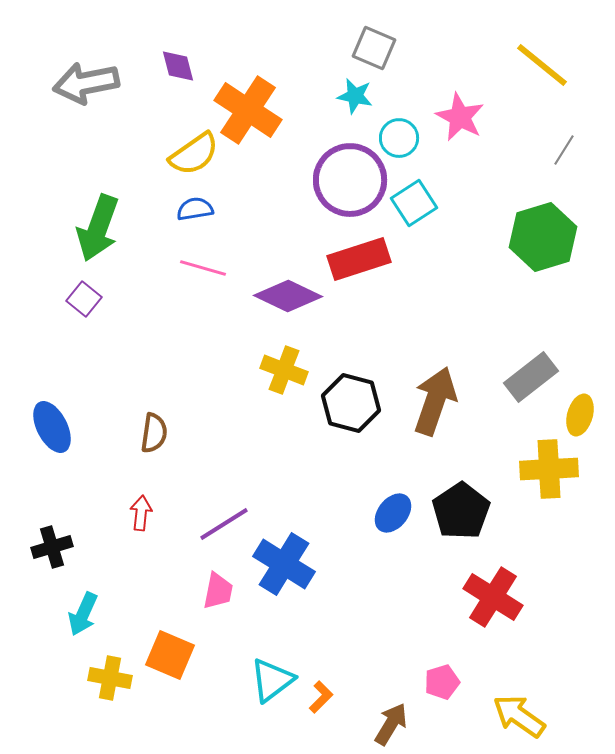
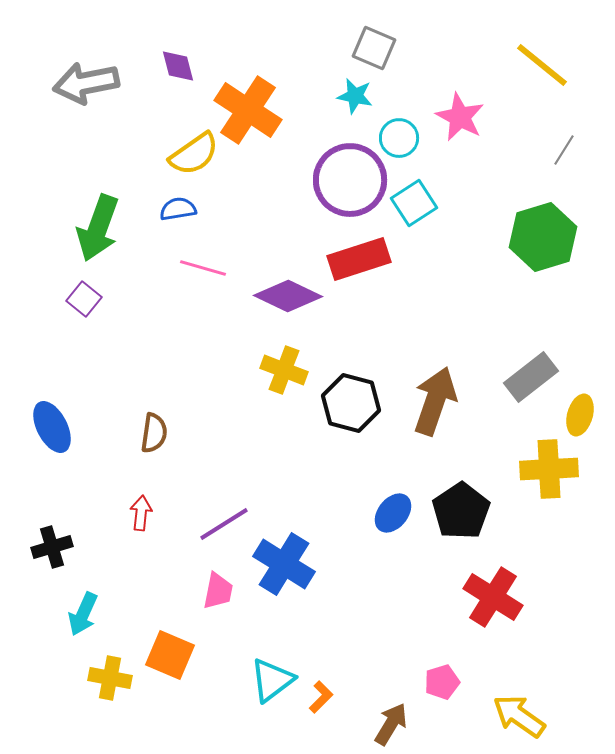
blue semicircle at (195, 209): moved 17 px left
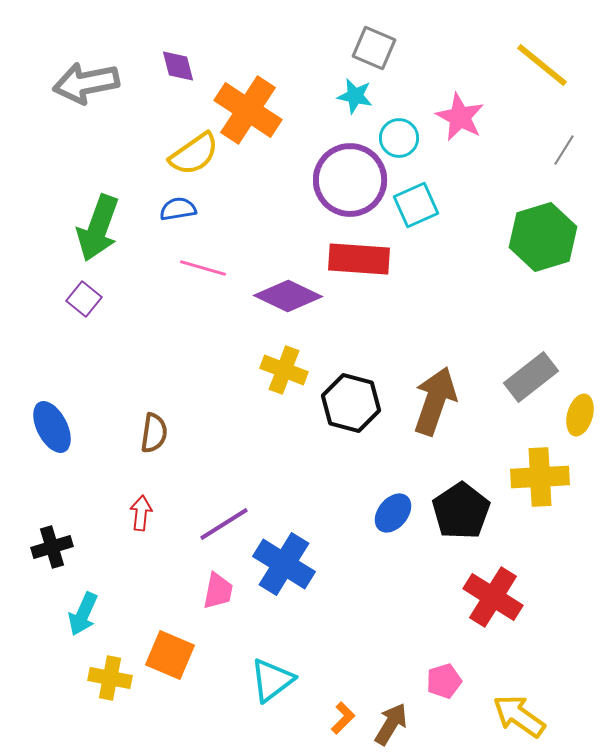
cyan square at (414, 203): moved 2 px right, 2 px down; rotated 9 degrees clockwise
red rectangle at (359, 259): rotated 22 degrees clockwise
yellow cross at (549, 469): moved 9 px left, 8 px down
pink pentagon at (442, 682): moved 2 px right, 1 px up
orange L-shape at (321, 697): moved 22 px right, 21 px down
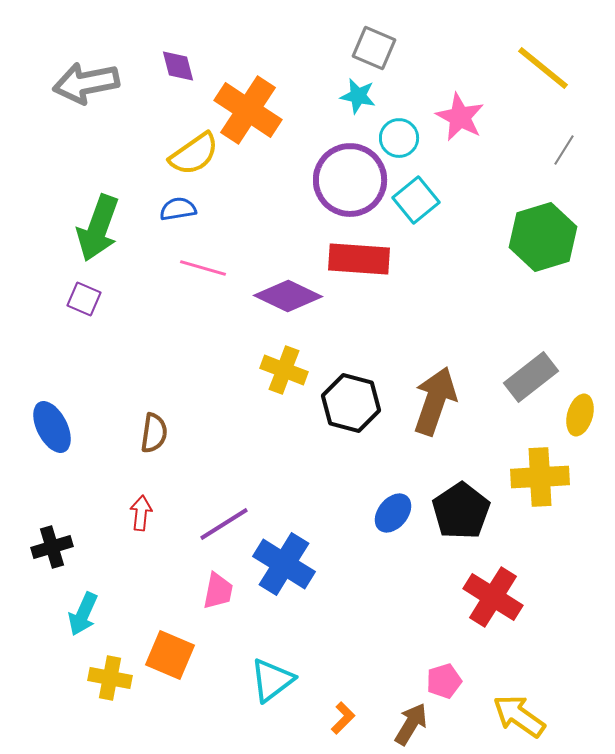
yellow line at (542, 65): moved 1 px right, 3 px down
cyan star at (355, 96): moved 3 px right
cyan square at (416, 205): moved 5 px up; rotated 15 degrees counterclockwise
purple square at (84, 299): rotated 16 degrees counterclockwise
brown arrow at (391, 724): moved 20 px right
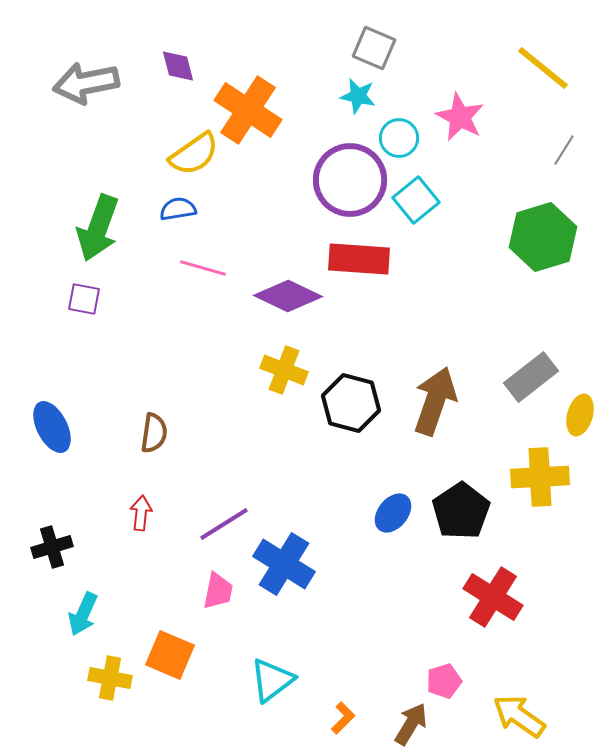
purple square at (84, 299): rotated 12 degrees counterclockwise
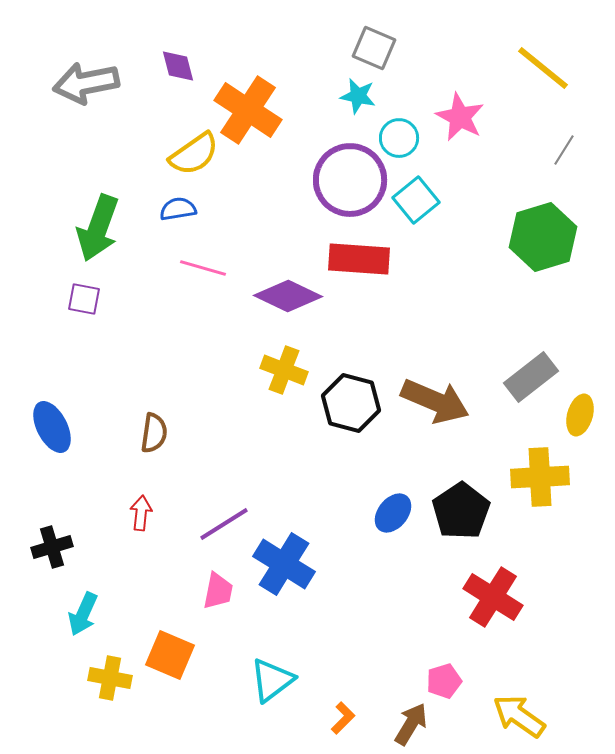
brown arrow at (435, 401): rotated 94 degrees clockwise
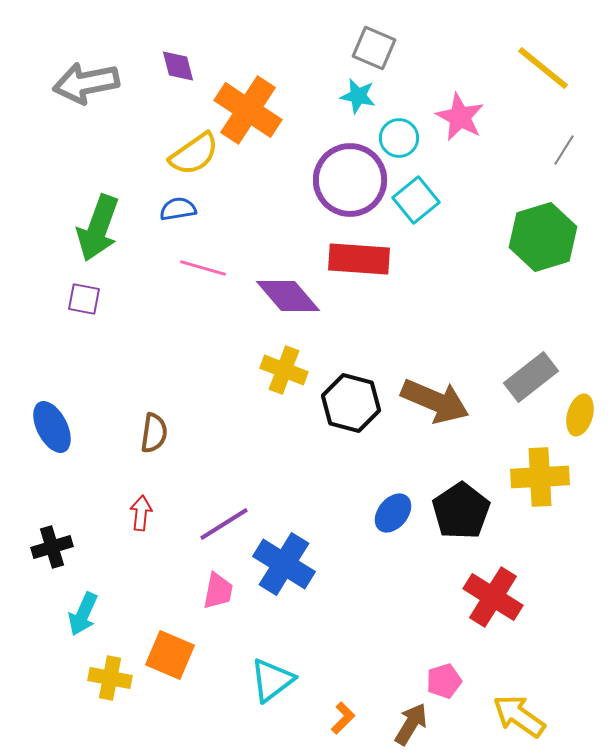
purple diamond at (288, 296): rotated 24 degrees clockwise
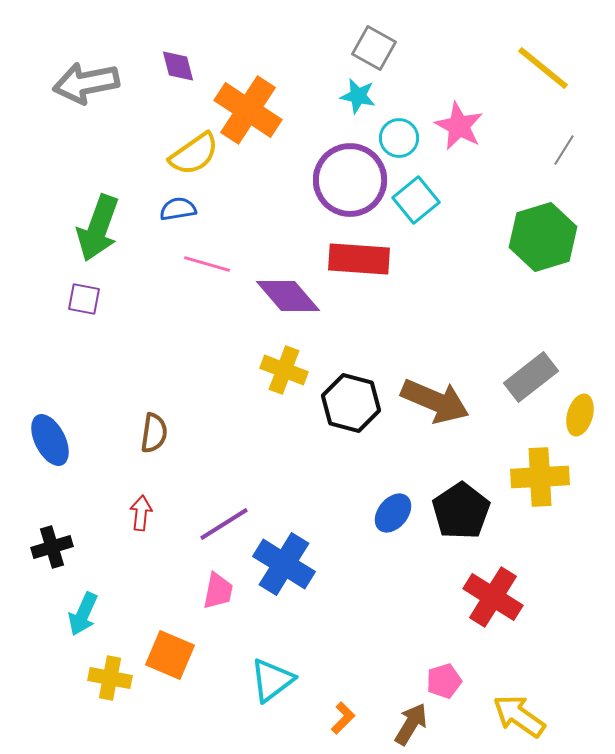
gray square at (374, 48): rotated 6 degrees clockwise
pink star at (460, 117): moved 1 px left, 9 px down
pink line at (203, 268): moved 4 px right, 4 px up
blue ellipse at (52, 427): moved 2 px left, 13 px down
